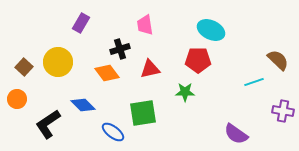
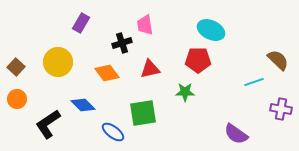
black cross: moved 2 px right, 6 px up
brown square: moved 8 px left
purple cross: moved 2 px left, 2 px up
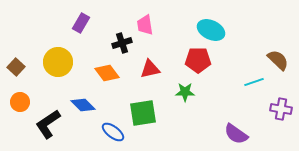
orange circle: moved 3 px right, 3 px down
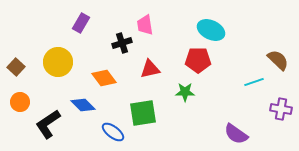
orange diamond: moved 3 px left, 5 px down
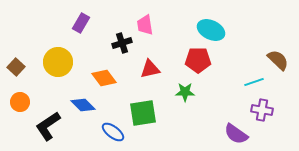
purple cross: moved 19 px left, 1 px down
black L-shape: moved 2 px down
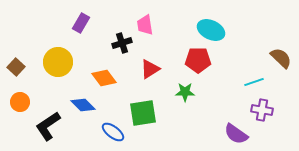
brown semicircle: moved 3 px right, 2 px up
red triangle: rotated 20 degrees counterclockwise
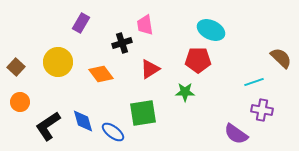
orange diamond: moved 3 px left, 4 px up
blue diamond: moved 16 px down; rotated 30 degrees clockwise
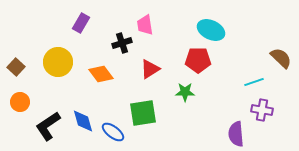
purple semicircle: rotated 50 degrees clockwise
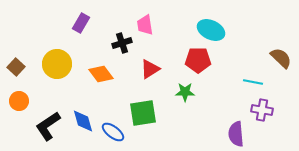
yellow circle: moved 1 px left, 2 px down
cyan line: moved 1 px left; rotated 30 degrees clockwise
orange circle: moved 1 px left, 1 px up
